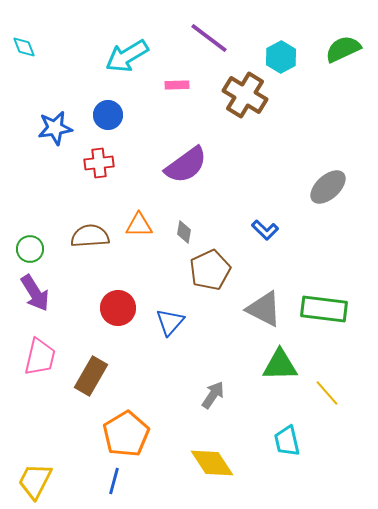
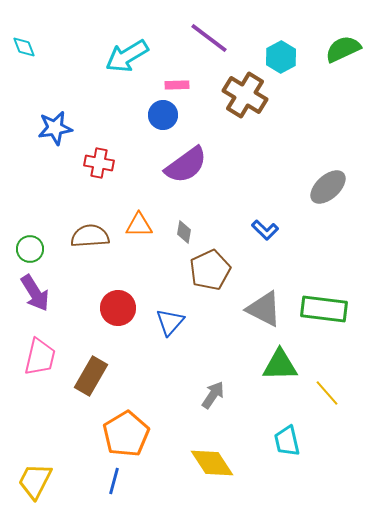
blue circle: moved 55 px right
red cross: rotated 16 degrees clockwise
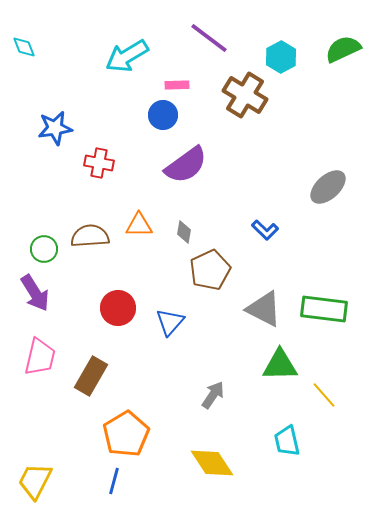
green circle: moved 14 px right
yellow line: moved 3 px left, 2 px down
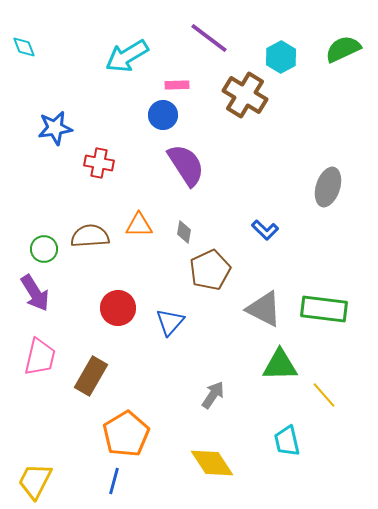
purple semicircle: rotated 87 degrees counterclockwise
gray ellipse: rotated 30 degrees counterclockwise
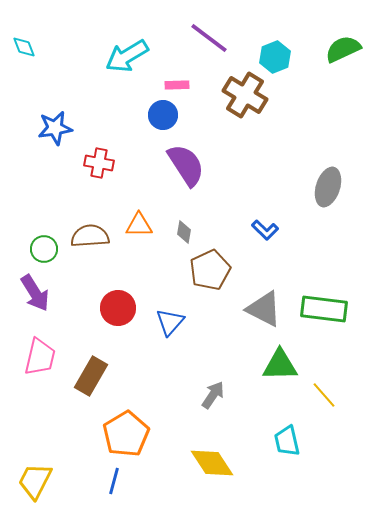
cyan hexagon: moved 6 px left; rotated 8 degrees clockwise
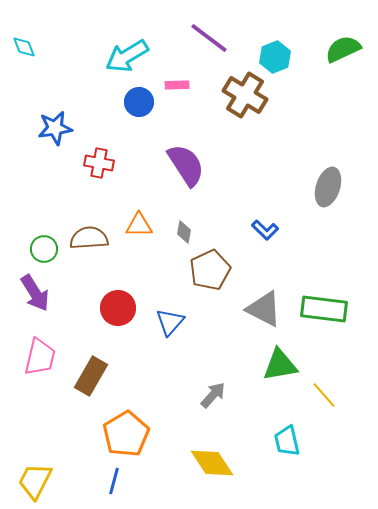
blue circle: moved 24 px left, 13 px up
brown semicircle: moved 1 px left, 2 px down
green triangle: rotated 9 degrees counterclockwise
gray arrow: rotated 8 degrees clockwise
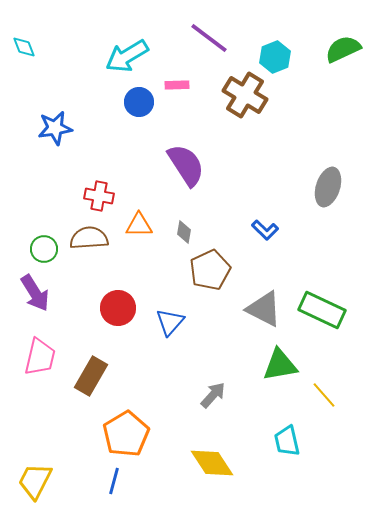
red cross: moved 33 px down
green rectangle: moved 2 px left, 1 px down; rotated 18 degrees clockwise
